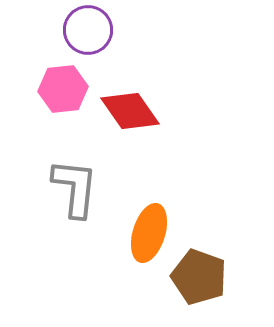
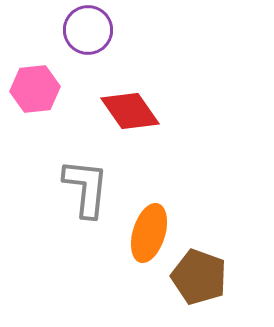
pink hexagon: moved 28 px left
gray L-shape: moved 11 px right
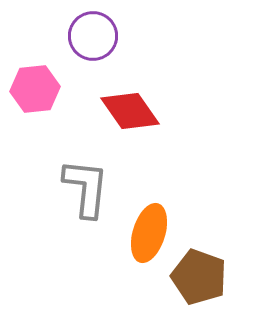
purple circle: moved 5 px right, 6 px down
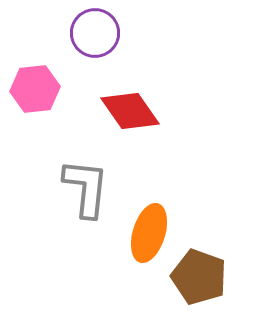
purple circle: moved 2 px right, 3 px up
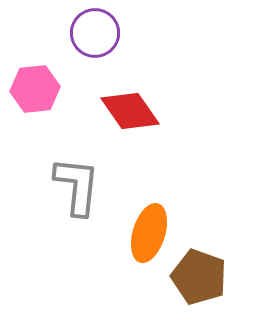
gray L-shape: moved 9 px left, 2 px up
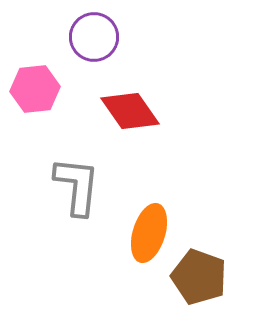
purple circle: moved 1 px left, 4 px down
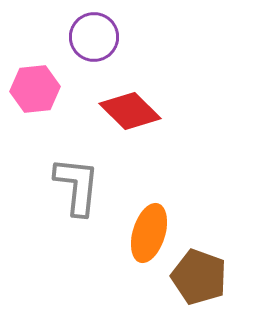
red diamond: rotated 10 degrees counterclockwise
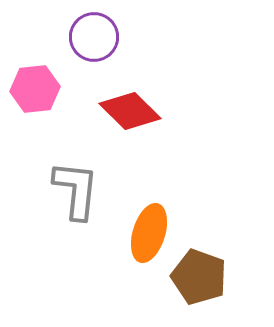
gray L-shape: moved 1 px left, 4 px down
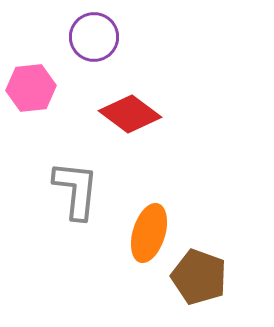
pink hexagon: moved 4 px left, 1 px up
red diamond: moved 3 px down; rotated 8 degrees counterclockwise
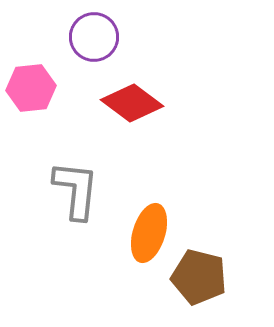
red diamond: moved 2 px right, 11 px up
brown pentagon: rotated 6 degrees counterclockwise
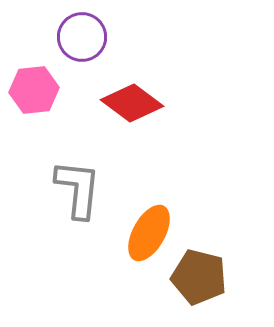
purple circle: moved 12 px left
pink hexagon: moved 3 px right, 2 px down
gray L-shape: moved 2 px right, 1 px up
orange ellipse: rotated 12 degrees clockwise
